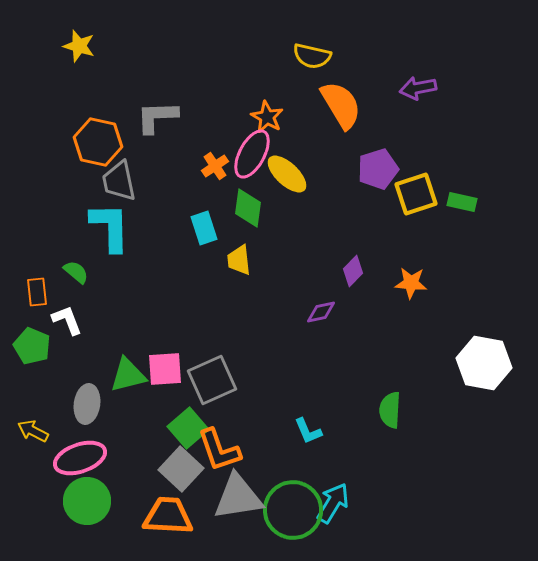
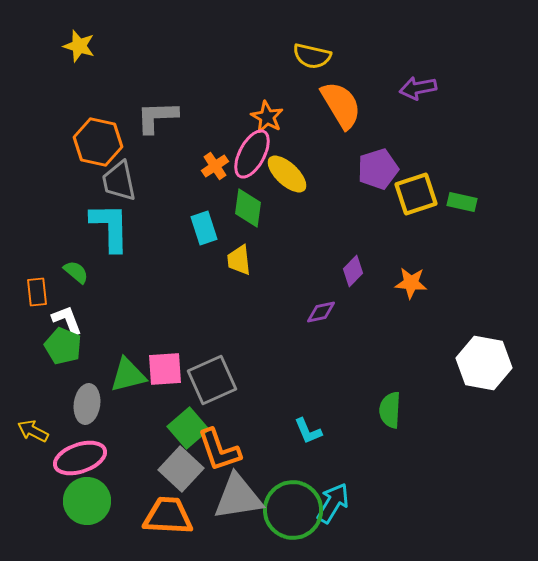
green pentagon at (32, 346): moved 31 px right
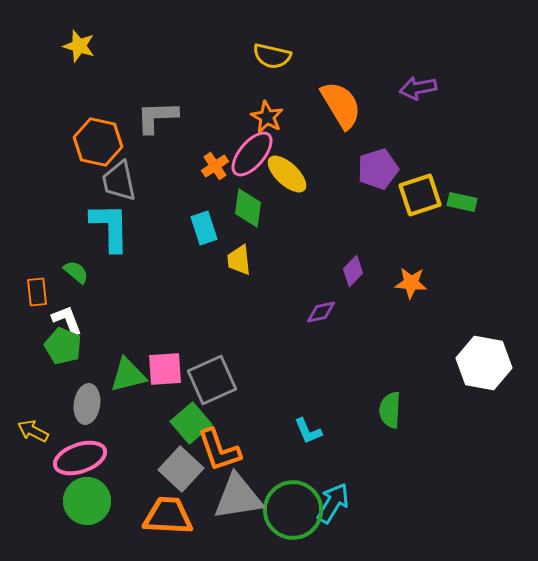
yellow semicircle at (312, 56): moved 40 px left
pink ellipse at (252, 154): rotated 12 degrees clockwise
yellow square at (416, 194): moved 4 px right, 1 px down
green square at (188, 428): moved 3 px right, 5 px up
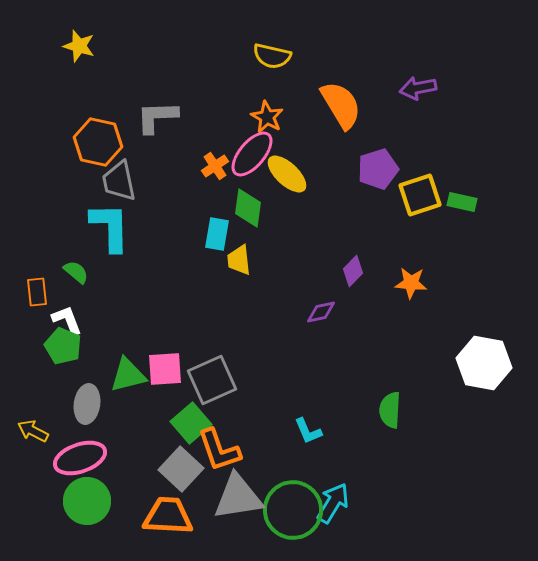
cyan rectangle at (204, 228): moved 13 px right, 6 px down; rotated 28 degrees clockwise
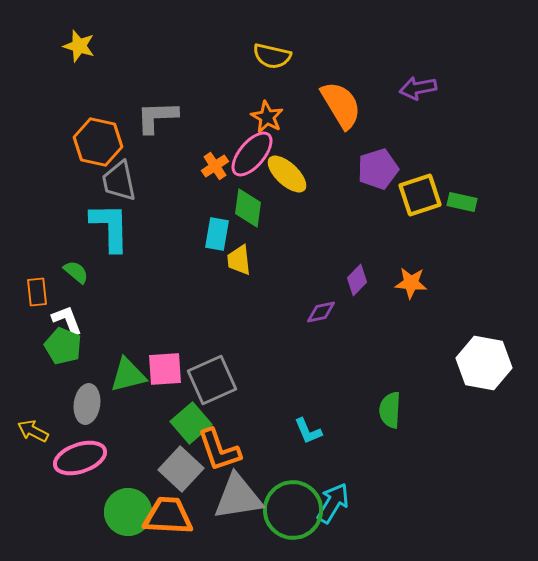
purple diamond at (353, 271): moved 4 px right, 9 px down
green circle at (87, 501): moved 41 px right, 11 px down
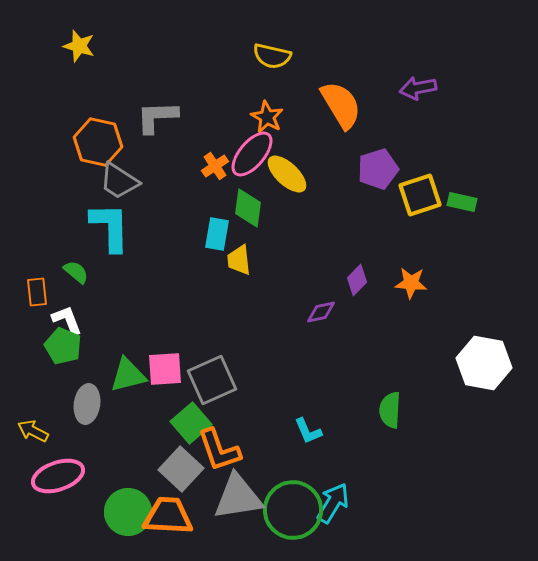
gray trapezoid at (119, 181): rotated 45 degrees counterclockwise
pink ellipse at (80, 458): moved 22 px left, 18 px down
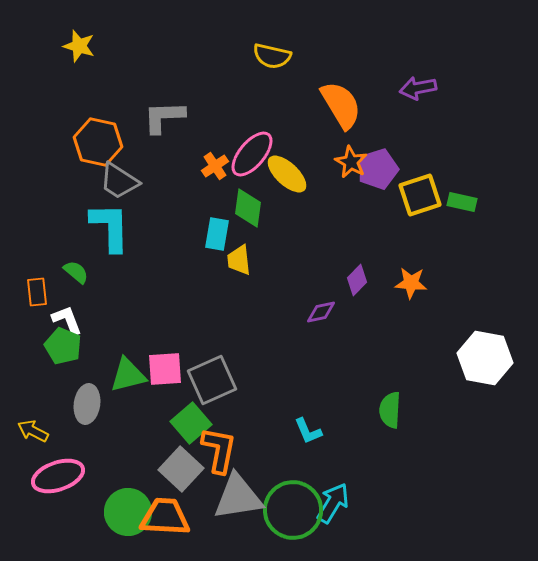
gray L-shape at (157, 117): moved 7 px right
orange star at (267, 117): moved 84 px right, 45 px down
white hexagon at (484, 363): moved 1 px right, 5 px up
orange L-shape at (219, 450): rotated 150 degrees counterclockwise
orange trapezoid at (168, 516): moved 3 px left, 1 px down
